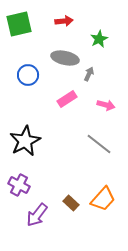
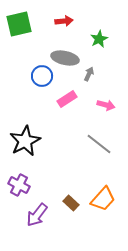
blue circle: moved 14 px right, 1 px down
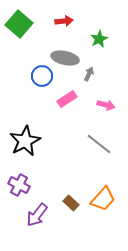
green square: rotated 36 degrees counterclockwise
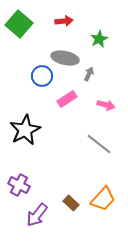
black star: moved 11 px up
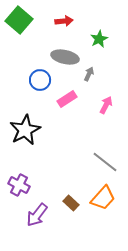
green square: moved 4 px up
gray ellipse: moved 1 px up
blue circle: moved 2 px left, 4 px down
pink arrow: rotated 78 degrees counterclockwise
gray line: moved 6 px right, 18 px down
orange trapezoid: moved 1 px up
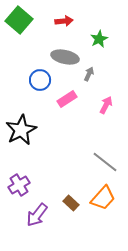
black star: moved 4 px left
purple cross: rotated 30 degrees clockwise
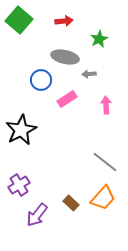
gray arrow: rotated 120 degrees counterclockwise
blue circle: moved 1 px right
pink arrow: rotated 30 degrees counterclockwise
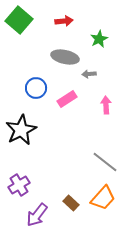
blue circle: moved 5 px left, 8 px down
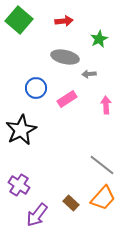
gray line: moved 3 px left, 3 px down
purple cross: rotated 25 degrees counterclockwise
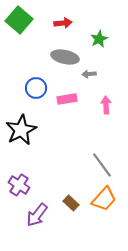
red arrow: moved 1 px left, 2 px down
pink rectangle: rotated 24 degrees clockwise
gray line: rotated 16 degrees clockwise
orange trapezoid: moved 1 px right, 1 px down
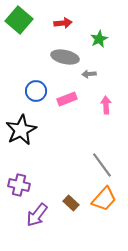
blue circle: moved 3 px down
pink rectangle: rotated 12 degrees counterclockwise
purple cross: rotated 20 degrees counterclockwise
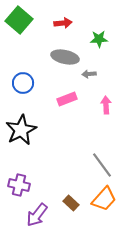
green star: rotated 24 degrees clockwise
blue circle: moved 13 px left, 8 px up
